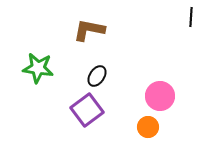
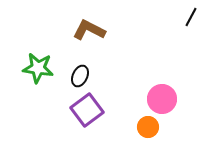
black line: rotated 24 degrees clockwise
brown L-shape: rotated 16 degrees clockwise
black ellipse: moved 17 px left; rotated 10 degrees counterclockwise
pink circle: moved 2 px right, 3 px down
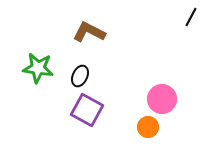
brown L-shape: moved 2 px down
purple square: rotated 24 degrees counterclockwise
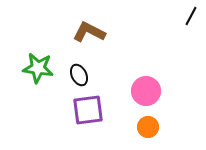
black line: moved 1 px up
black ellipse: moved 1 px left, 1 px up; rotated 50 degrees counterclockwise
pink circle: moved 16 px left, 8 px up
purple square: moved 1 px right; rotated 36 degrees counterclockwise
